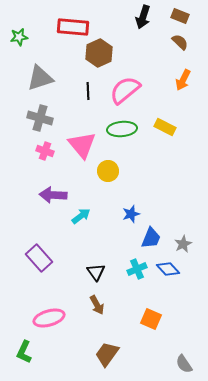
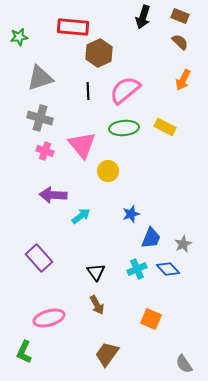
green ellipse: moved 2 px right, 1 px up
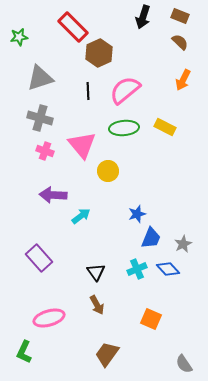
red rectangle: rotated 40 degrees clockwise
blue star: moved 6 px right
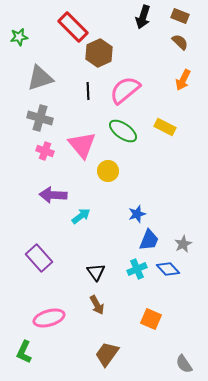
green ellipse: moved 1 px left, 3 px down; rotated 40 degrees clockwise
blue trapezoid: moved 2 px left, 2 px down
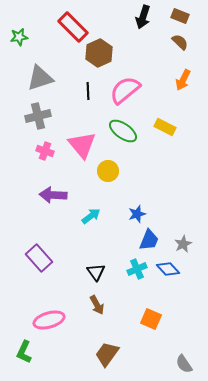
gray cross: moved 2 px left, 2 px up; rotated 30 degrees counterclockwise
cyan arrow: moved 10 px right
pink ellipse: moved 2 px down
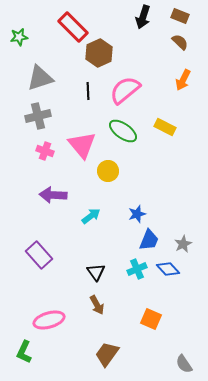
purple rectangle: moved 3 px up
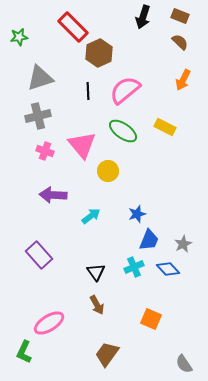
cyan cross: moved 3 px left, 2 px up
pink ellipse: moved 3 px down; rotated 16 degrees counterclockwise
